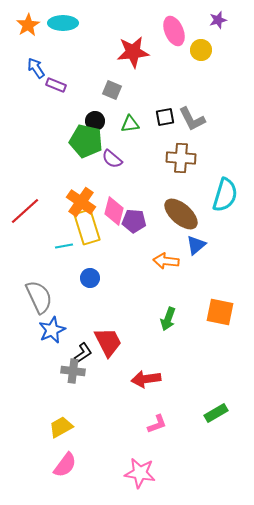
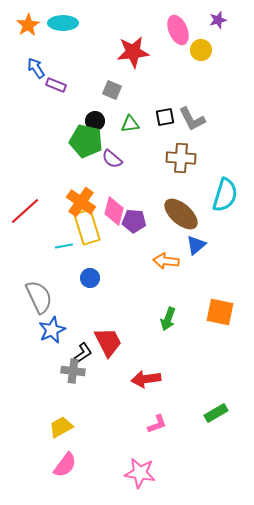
pink ellipse: moved 4 px right, 1 px up
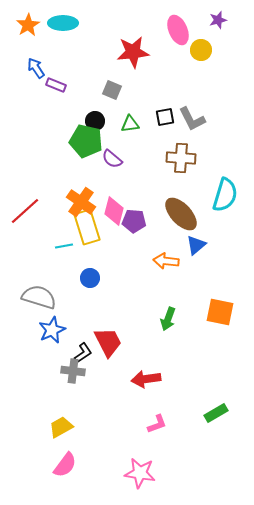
brown ellipse: rotated 6 degrees clockwise
gray semicircle: rotated 48 degrees counterclockwise
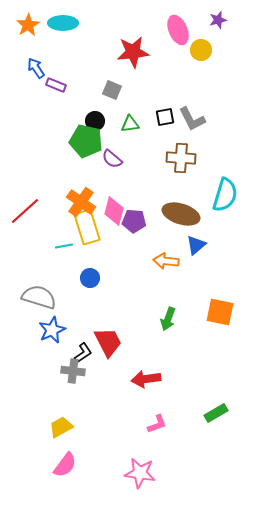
brown ellipse: rotated 30 degrees counterclockwise
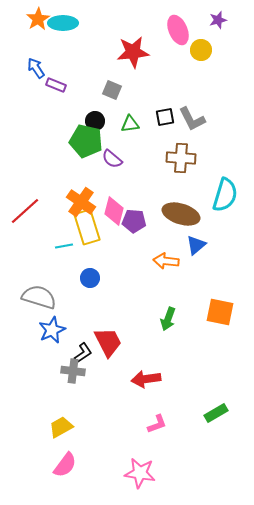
orange star: moved 10 px right, 6 px up
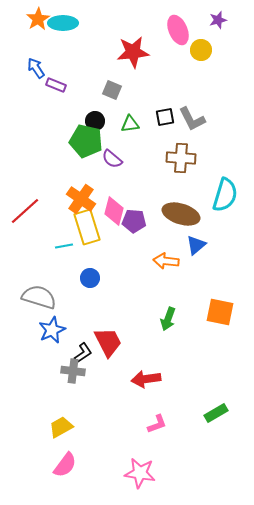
orange cross: moved 3 px up
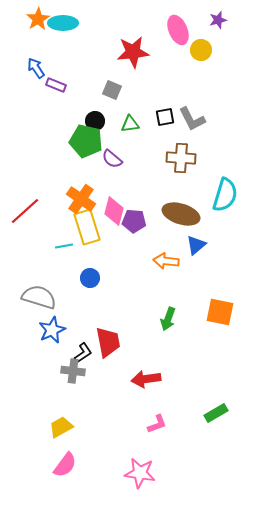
red trapezoid: rotated 16 degrees clockwise
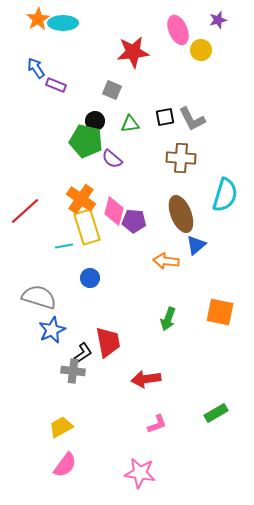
brown ellipse: rotated 51 degrees clockwise
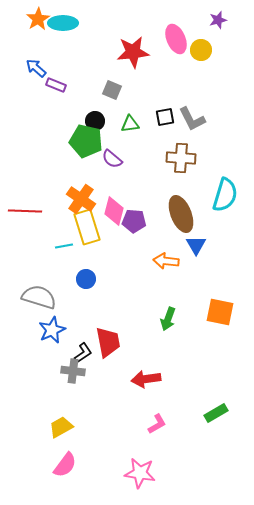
pink ellipse: moved 2 px left, 9 px down
blue arrow: rotated 15 degrees counterclockwise
red line: rotated 44 degrees clockwise
blue triangle: rotated 20 degrees counterclockwise
blue circle: moved 4 px left, 1 px down
pink L-shape: rotated 10 degrees counterclockwise
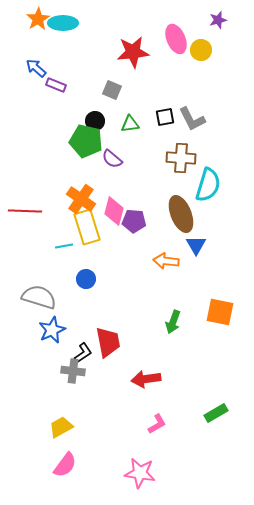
cyan semicircle: moved 17 px left, 10 px up
green arrow: moved 5 px right, 3 px down
